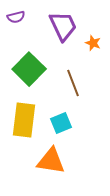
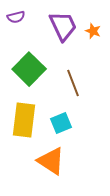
orange star: moved 12 px up
orange triangle: rotated 24 degrees clockwise
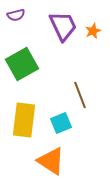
purple semicircle: moved 2 px up
orange star: rotated 28 degrees clockwise
green square: moved 7 px left, 5 px up; rotated 16 degrees clockwise
brown line: moved 7 px right, 12 px down
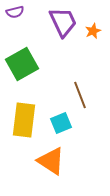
purple semicircle: moved 1 px left, 3 px up
purple trapezoid: moved 4 px up
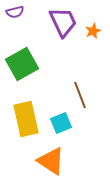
yellow rectangle: moved 2 px right, 1 px up; rotated 20 degrees counterclockwise
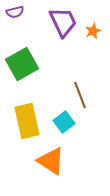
yellow rectangle: moved 1 px right, 2 px down
cyan square: moved 3 px right, 1 px up; rotated 15 degrees counterclockwise
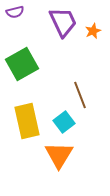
orange triangle: moved 8 px right, 6 px up; rotated 28 degrees clockwise
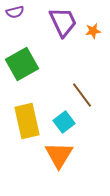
orange star: rotated 14 degrees clockwise
brown line: moved 2 px right; rotated 16 degrees counterclockwise
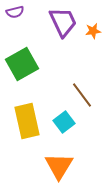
orange triangle: moved 11 px down
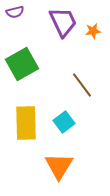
brown line: moved 10 px up
yellow rectangle: moved 1 px left, 2 px down; rotated 12 degrees clockwise
